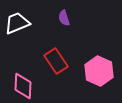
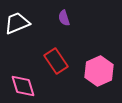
pink hexagon: rotated 12 degrees clockwise
pink diamond: rotated 20 degrees counterclockwise
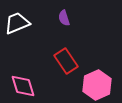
red rectangle: moved 10 px right
pink hexagon: moved 2 px left, 14 px down
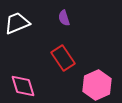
red rectangle: moved 3 px left, 3 px up
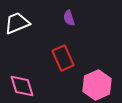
purple semicircle: moved 5 px right
red rectangle: rotated 10 degrees clockwise
pink diamond: moved 1 px left
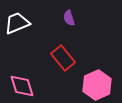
red rectangle: rotated 15 degrees counterclockwise
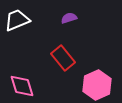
purple semicircle: rotated 91 degrees clockwise
white trapezoid: moved 3 px up
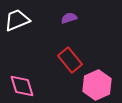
red rectangle: moved 7 px right, 2 px down
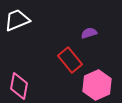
purple semicircle: moved 20 px right, 15 px down
pink diamond: moved 3 px left; rotated 28 degrees clockwise
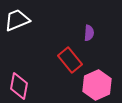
purple semicircle: rotated 112 degrees clockwise
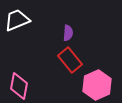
purple semicircle: moved 21 px left
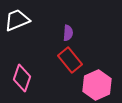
pink diamond: moved 3 px right, 8 px up; rotated 8 degrees clockwise
